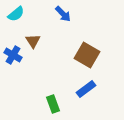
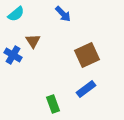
brown square: rotated 35 degrees clockwise
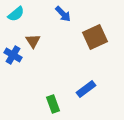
brown square: moved 8 px right, 18 px up
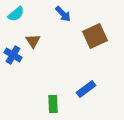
brown square: moved 1 px up
green rectangle: rotated 18 degrees clockwise
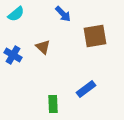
brown square: rotated 15 degrees clockwise
brown triangle: moved 10 px right, 6 px down; rotated 14 degrees counterclockwise
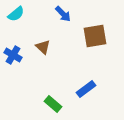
green rectangle: rotated 48 degrees counterclockwise
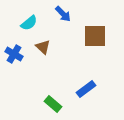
cyan semicircle: moved 13 px right, 9 px down
brown square: rotated 10 degrees clockwise
blue cross: moved 1 px right, 1 px up
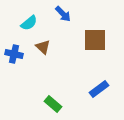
brown square: moved 4 px down
blue cross: rotated 18 degrees counterclockwise
blue rectangle: moved 13 px right
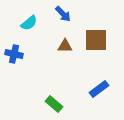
brown square: moved 1 px right
brown triangle: moved 22 px right, 1 px up; rotated 42 degrees counterclockwise
green rectangle: moved 1 px right
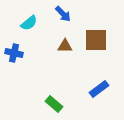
blue cross: moved 1 px up
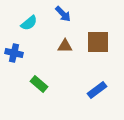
brown square: moved 2 px right, 2 px down
blue rectangle: moved 2 px left, 1 px down
green rectangle: moved 15 px left, 20 px up
